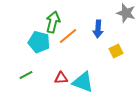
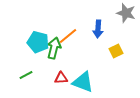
green arrow: moved 1 px right, 26 px down
cyan pentagon: moved 1 px left
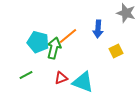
red triangle: rotated 16 degrees counterclockwise
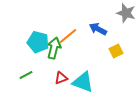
blue arrow: rotated 114 degrees clockwise
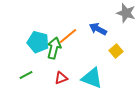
yellow square: rotated 16 degrees counterclockwise
cyan triangle: moved 9 px right, 4 px up
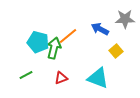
gray star: moved 1 px left, 6 px down; rotated 18 degrees counterclockwise
blue arrow: moved 2 px right
cyan triangle: moved 6 px right
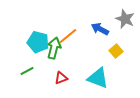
gray star: rotated 24 degrees clockwise
green line: moved 1 px right, 4 px up
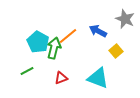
blue arrow: moved 2 px left, 2 px down
cyan pentagon: rotated 15 degrees clockwise
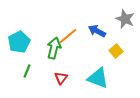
blue arrow: moved 1 px left
cyan pentagon: moved 19 px left; rotated 15 degrees clockwise
green line: rotated 40 degrees counterclockwise
red triangle: rotated 32 degrees counterclockwise
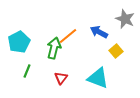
blue arrow: moved 2 px right, 1 px down
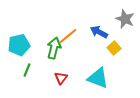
cyan pentagon: moved 3 px down; rotated 15 degrees clockwise
yellow square: moved 2 px left, 3 px up
green line: moved 1 px up
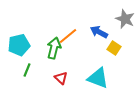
yellow square: rotated 16 degrees counterclockwise
red triangle: rotated 24 degrees counterclockwise
